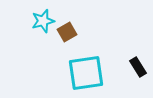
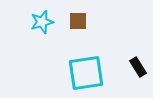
cyan star: moved 1 px left, 1 px down
brown square: moved 11 px right, 11 px up; rotated 30 degrees clockwise
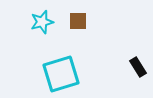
cyan square: moved 25 px left, 1 px down; rotated 9 degrees counterclockwise
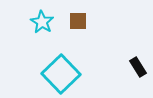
cyan star: rotated 25 degrees counterclockwise
cyan square: rotated 27 degrees counterclockwise
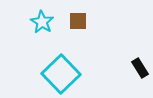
black rectangle: moved 2 px right, 1 px down
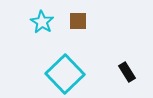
black rectangle: moved 13 px left, 4 px down
cyan square: moved 4 px right
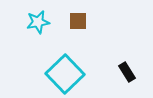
cyan star: moved 4 px left; rotated 30 degrees clockwise
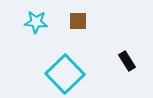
cyan star: moved 2 px left; rotated 15 degrees clockwise
black rectangle: moved 11 px up
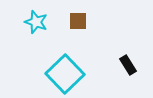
cyan star: rotated 15 degrees clockwise
black rectangle: moved 1 px right, 4 px down
